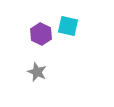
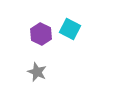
cyan square: moved 2 px right, 3 px down; rotated 15 degrees clockwise
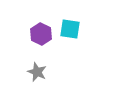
cyan square: rotated 20 degrees counterclockwise
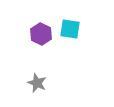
gray star: moved 11 px down
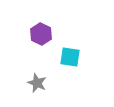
cyan square: moved 28 px down
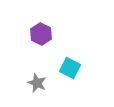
cyan square: moved 11 px down; rotated 20 degrees clockwise
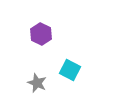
cyan square: moved 2 px down
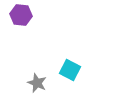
purple hexagon: moved 20 px left, 19 px up; rotated 20 degrees counterclockwise
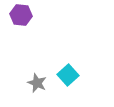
cyan square: moved 2 px left, 5 px down; rotated 20 degrees clockwise
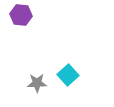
gray star: rotated 24 degrees counterclockwise
